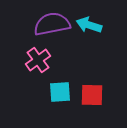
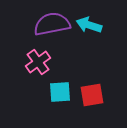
pink cross: moved 2 px down
red square: rotated 10 degrees counterclockwise
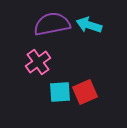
red square: moved 7 px left, 3 px up; rotated 15 degrees counterclockwise
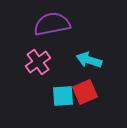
cyan arrow: moved 35 px down
cyan square: moved 3 px right, 4 px down
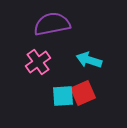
red square: moved 2 px left, 1 px down
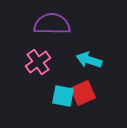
purple semicircle: rotated 12 degrees clockwise
cyan square: rotated 15 degrees clockwise
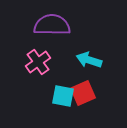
purple semicircle: moved 1 px down
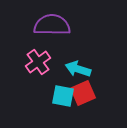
cyan arrow: moved 11 px left, 9 px down
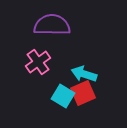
cyan arrow: moved 6 px right, 5 px down
cyan square: rotated 20 degrees clockwise
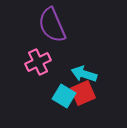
purple semicircle: rotated 114 degrees counterclockwise
pink cross: rotated 10 degrees clockwise
cyan square: moved 1 px right
